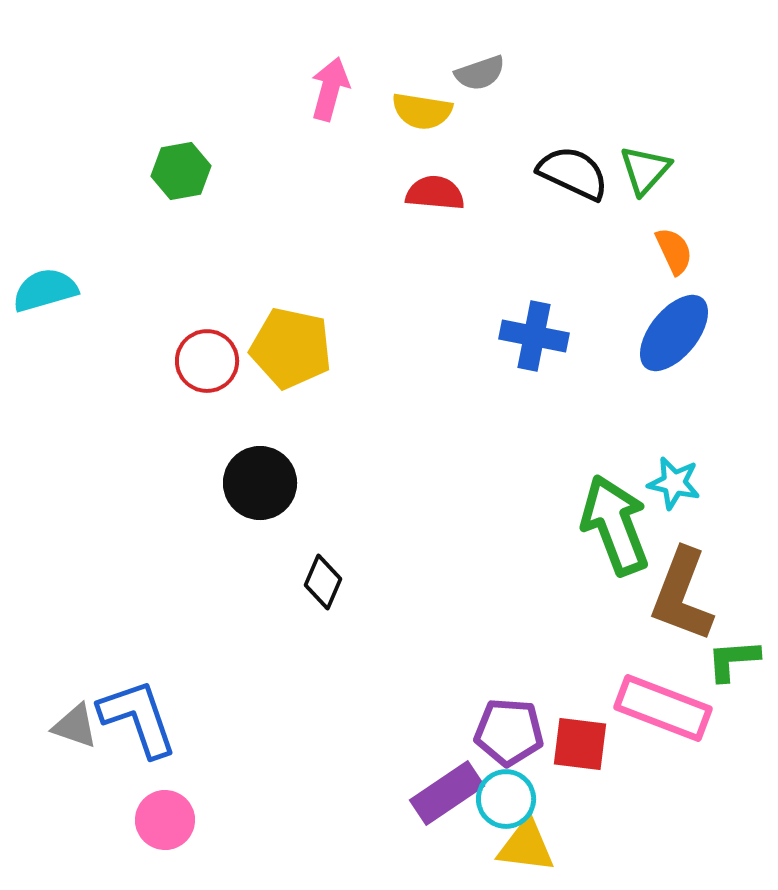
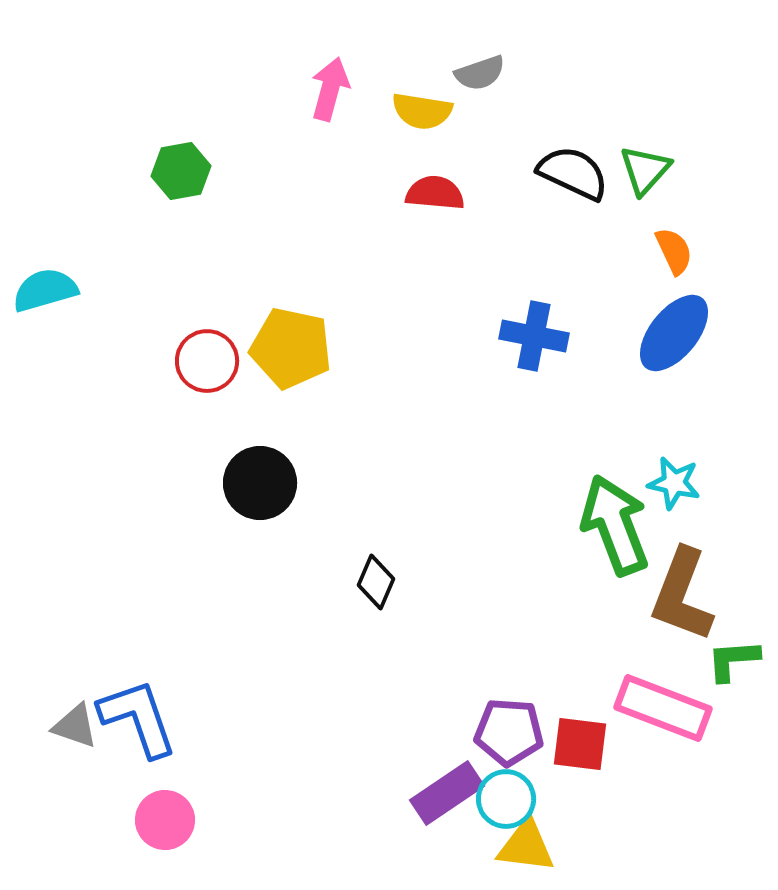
black diamond: moved 53 px right
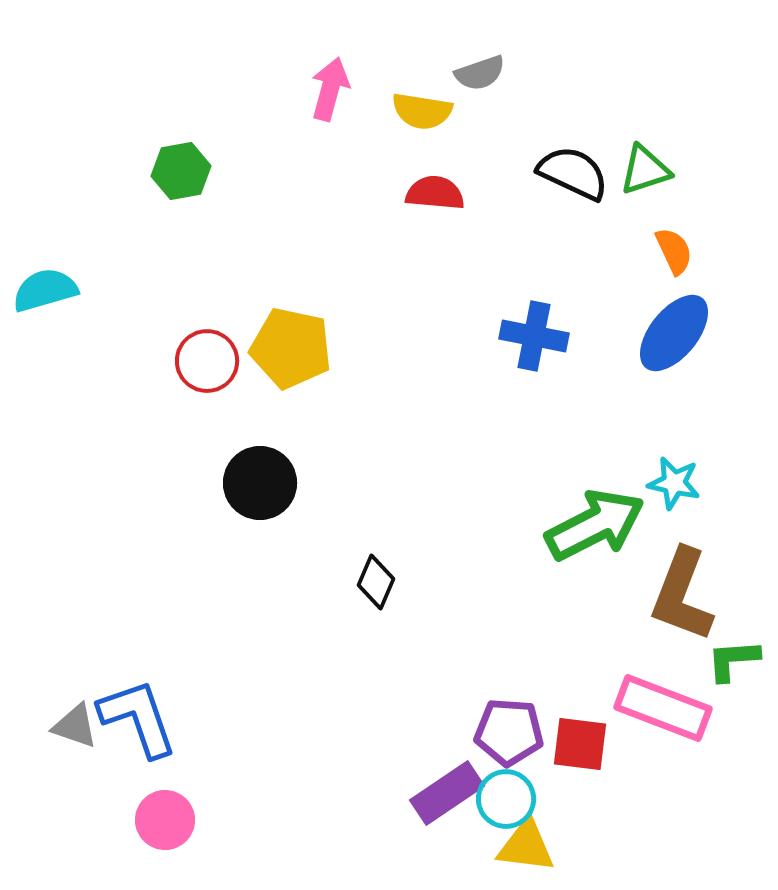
green triangle: rotated 30 degrees clockwise
green arrow: moved 20 px left; rotated 84 degrees clockwise
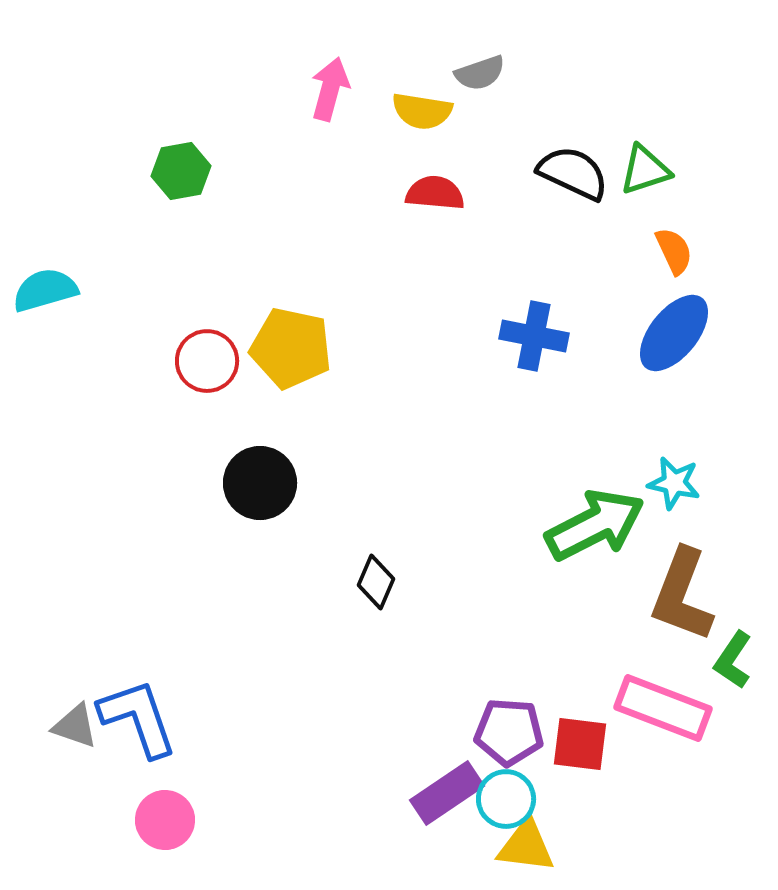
green L-shape: rotated 52 degrees counterclockwise
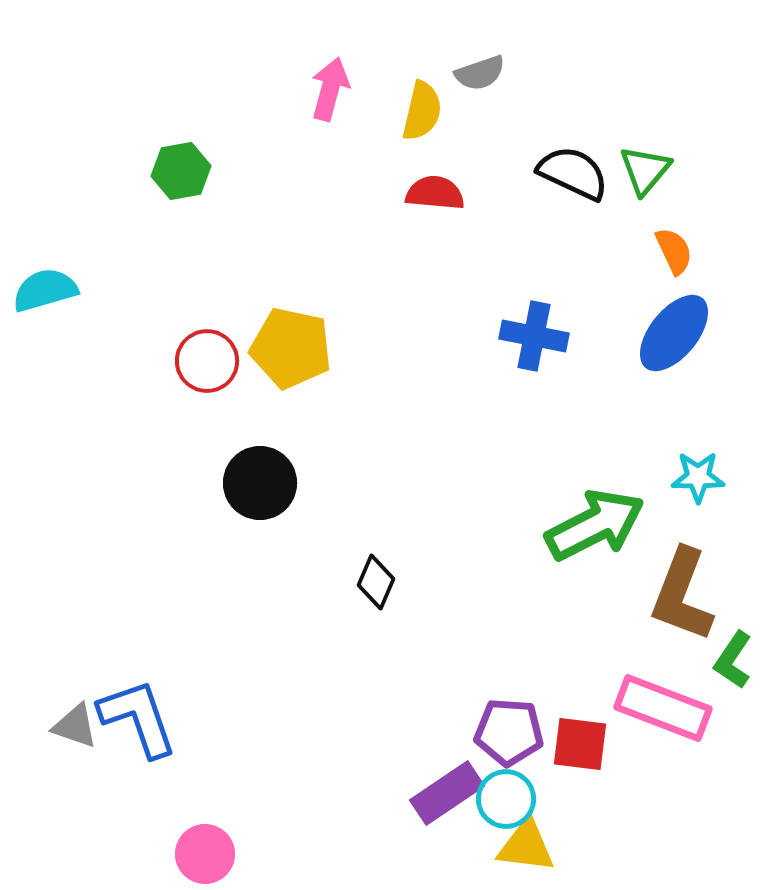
yellow semicircle: rotated 86 degrees counterclockwise
green triangle: rotated 32 degrees counterclockwise
cyan star: moved 24 px right, 6 px up; rotated 12 degrees counterclockwise
pink circle: moved 40 px right, 34 px down
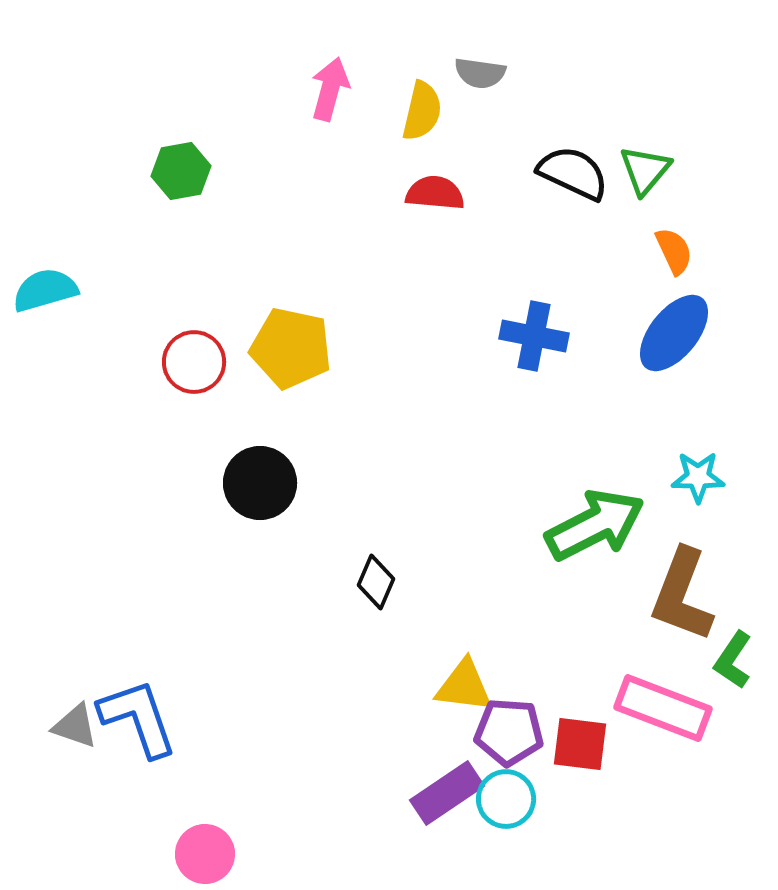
gray semicircle: rotated 27 degrees clockwise
red circle: moved 13 px left, 1 px down
yellow triangle: moved 62 px left, 160 px up
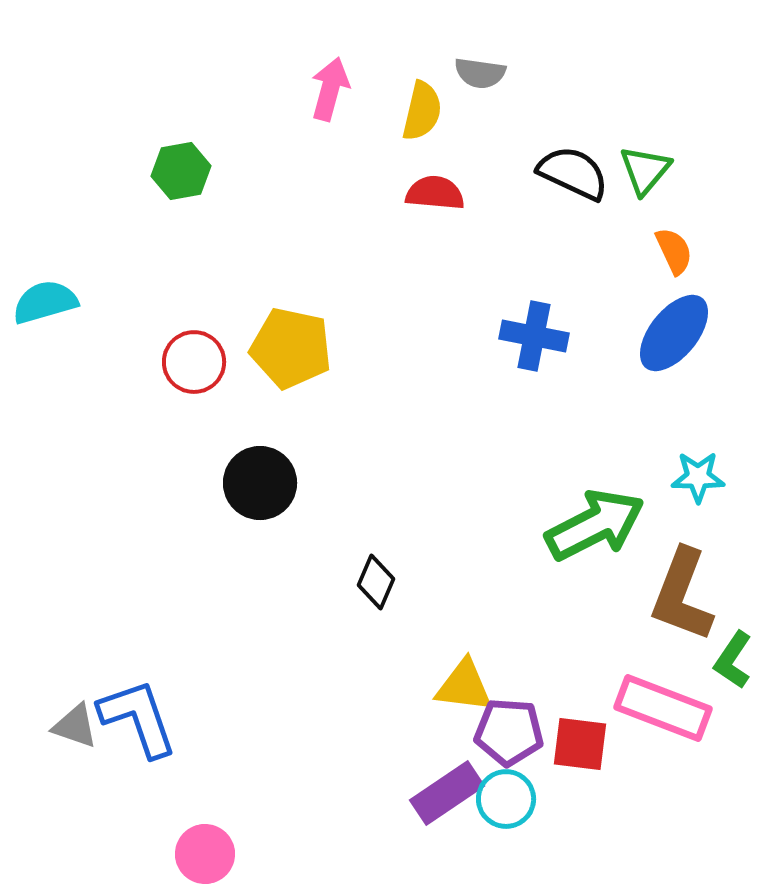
cyan semicircle: moved 12 px down
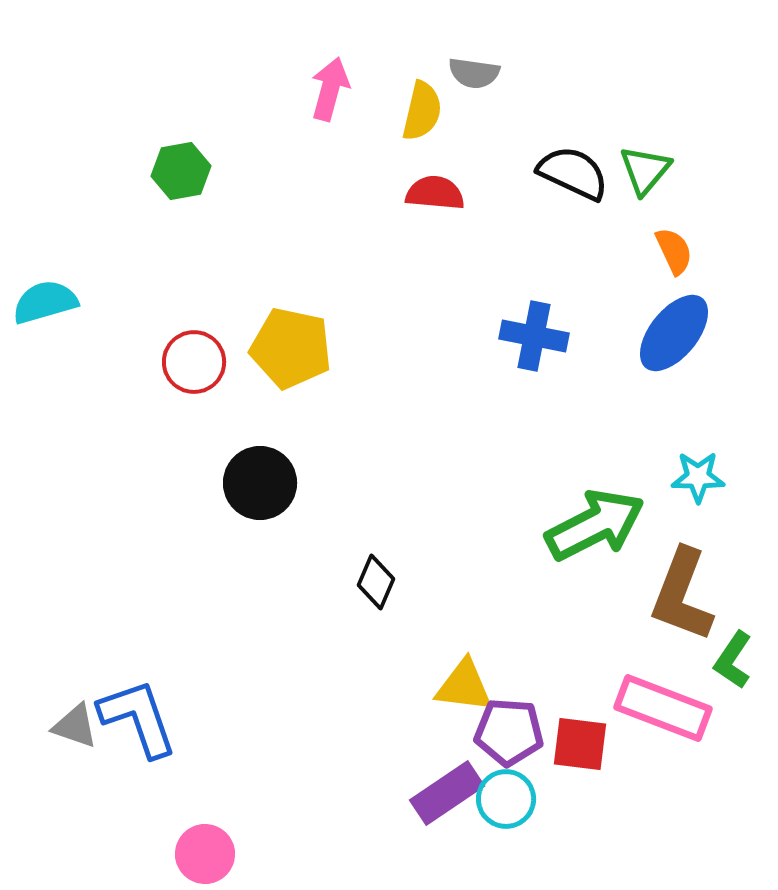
gray semicircle: moved 6 px left
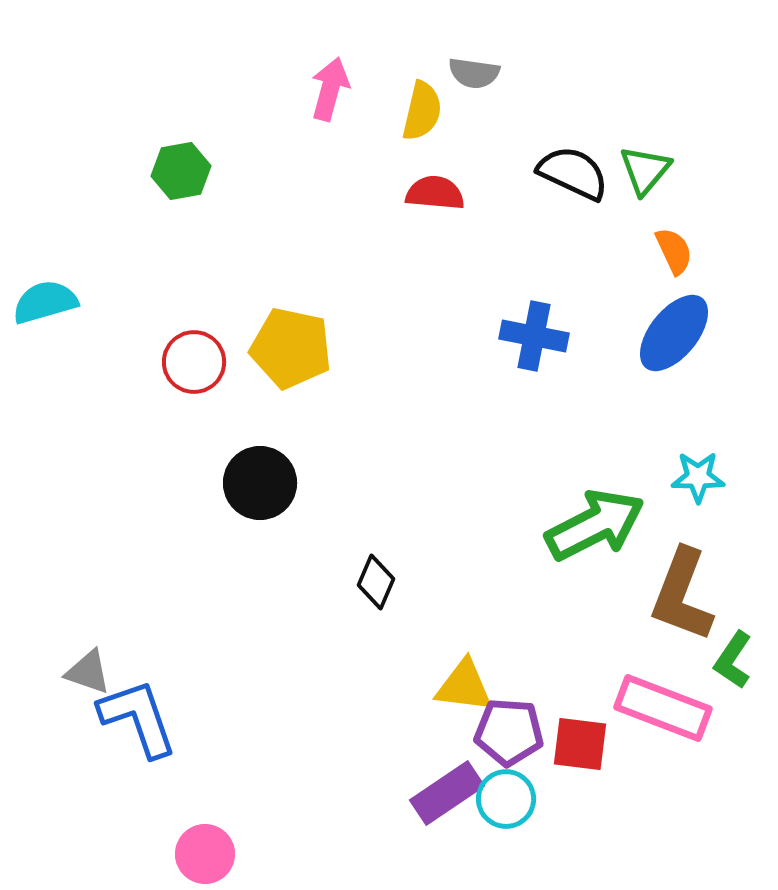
gray triangle: moved 13 px right, 54 px up
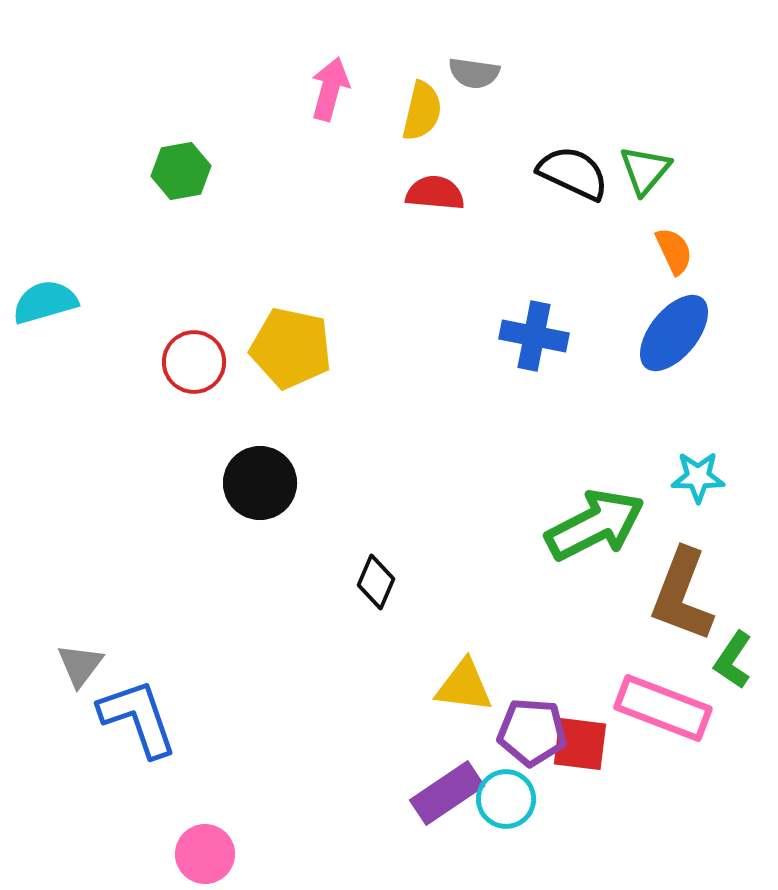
gray triangle: moved 8 px left, 7 px up; rotated 48 degrees clockwise
purple pentagon: moved 23 px right
